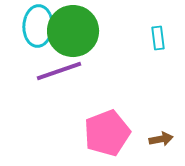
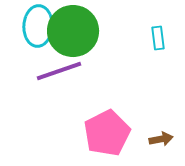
pink pentagon: rotated 6 degrees counterclockwise
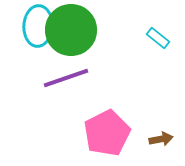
green circle: moved 2 px left, 1 px up
cyan rectangle: rotated 45 degrees counterclockwise
purple line: moved 7 px right, 7 px down
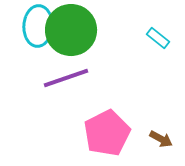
brown arrow: rotated 40 degrees clockwise
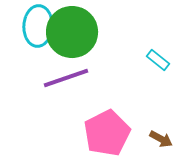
green circle: moved 1 px right, 2 px down
cyan rectangle: moved 22 px down
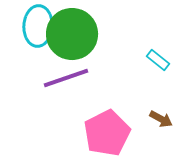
green circle: moved 2 px down
brown arrow: moved 20 px up
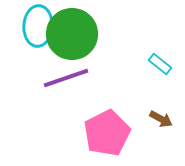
cyan rectangle: moved 2 px right, 4 px down
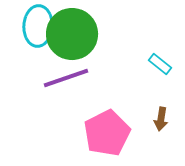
brown arrow: rotated 70 degrees clockwise
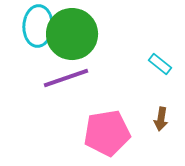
pink pentagon: rotated 18 degrees clockwise
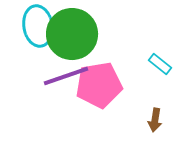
cyan ellipse: rotated 12 degrees counterclockwise
purple line: moved 2 px up
brown arrow: moved 6 px left, 1 px down
pink pentagon: moved 8 px left, 48 px up
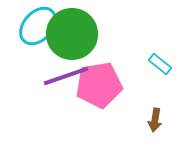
cyan ellipse: rotated 51 degrees clockwise
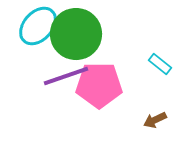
green circle: moved 4 px right
pink pentagon: rotated 9 degrees clockwise
brown arrow: rotated 55 degrees clockwise
